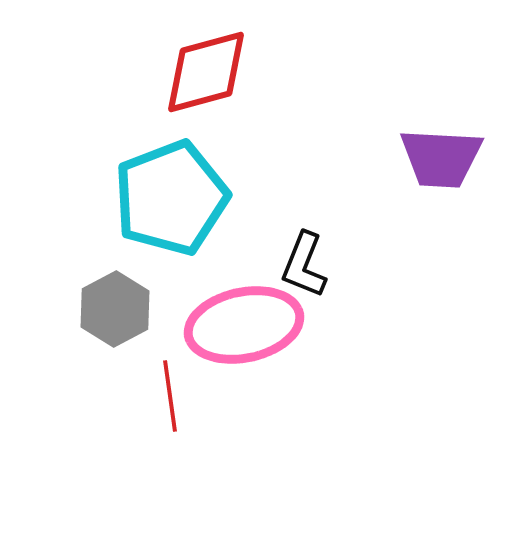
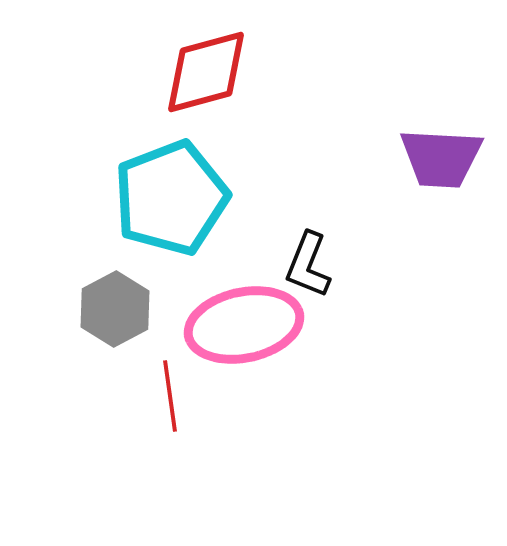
black L-shape: moved 4 px right
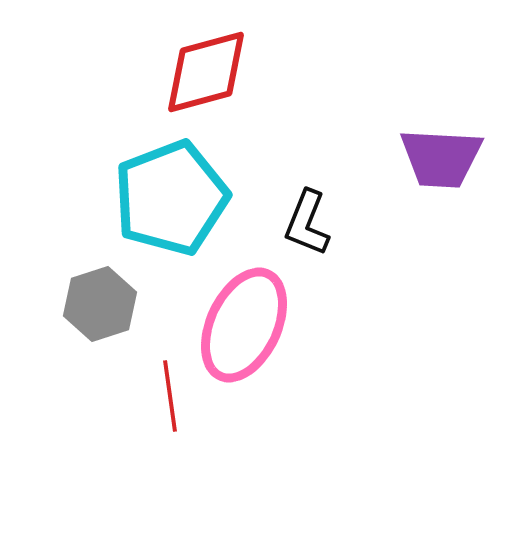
black L-shape: moved 1 px left, 42 px up
gray hexagon: moved 15 px left, 5 px up; rotated 10 degrees clockwise
pink ellipse: rotated 53 degrees counterclockwise
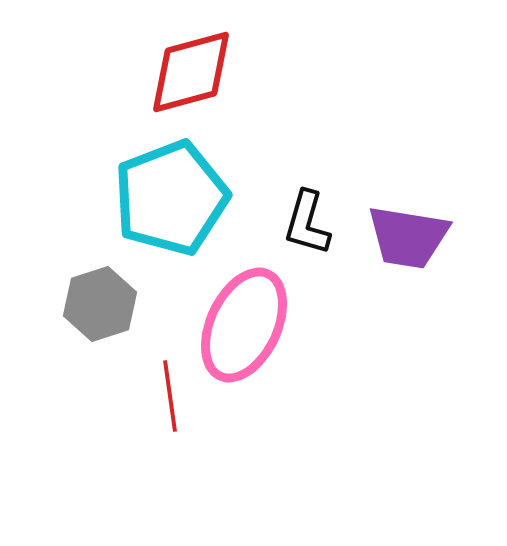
red diamond: moved 15 px left
purple trapezoid: moved 33 px left, 79 px down; rotated 6 degrees clockwise
black L-shape: rotated 6 degrees counterclockwise
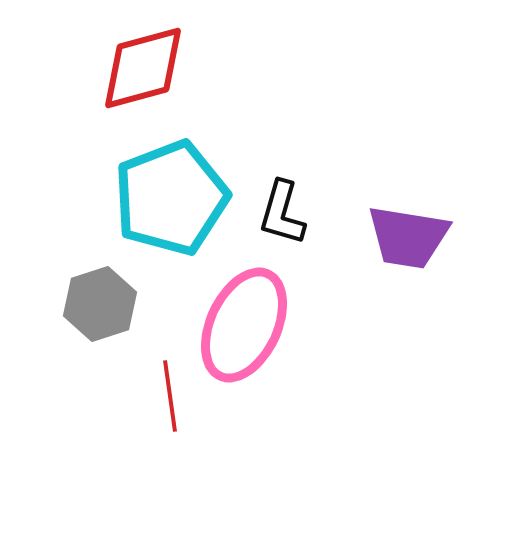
red diamond: moved 48 px left, 4 px up
black L-shape: moved 25 px left, 10 px up
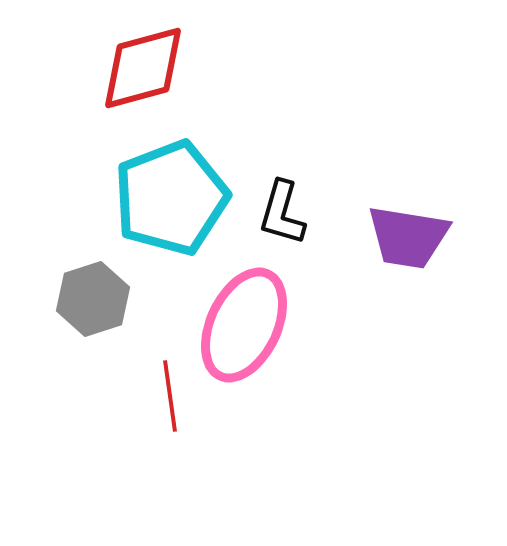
gray hexagon: moved 7 px left, 5 px up
